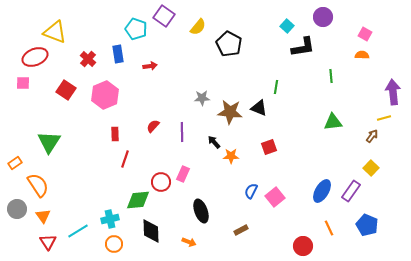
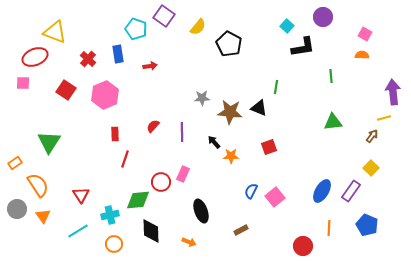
cyan cross at (110, 219): moved 4 px up
orange line at (329, 228): rotated 28 degrees clockwise
red triangle at (48, 242): moved 33 px right, 47 px up
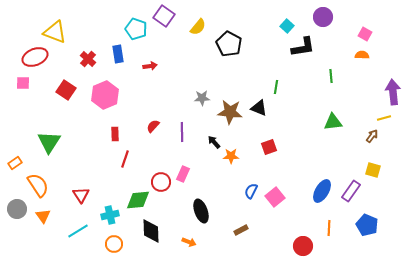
yellow square at (371, 168): moved 2 px right, 2 px down; rotated 28 degrees counterclockwise
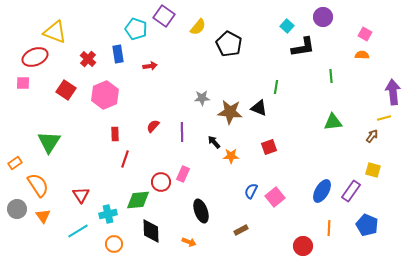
cyan cross at (110, 215): moved 2 px left, 1 px up
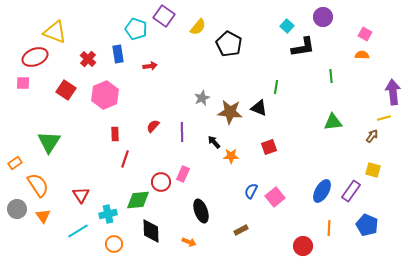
gray star at (202, 98): rotated 21 degrees counterclockwise
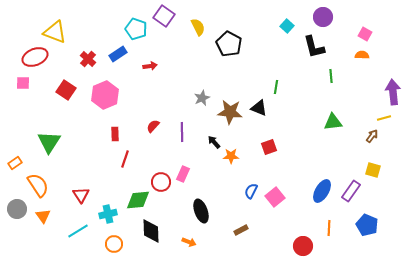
yellow semicircle at (198, 27): rotated 66 degrees counterclockwise
black L-shape at (303, 47): moved 11 px right; rotated 85 degrees clockwise
blue rectangle at (118, 54): rotated 66 degrees clockwise
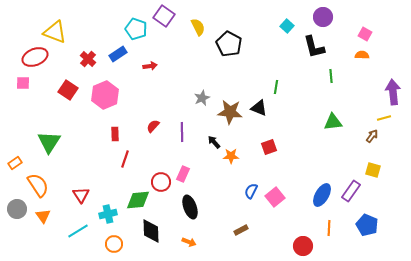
red square at (66, 90): moved 2 px right
blue ellipse at (322, 191): moved 4 px down
black ellipse at (201, 211): moved 11 px left, 4 px up
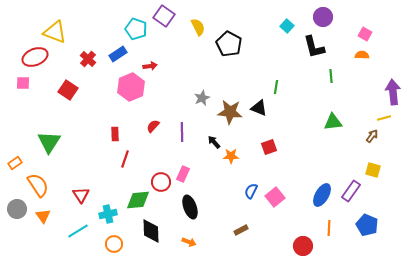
pink hexagon at (105, 95): moved 26 px right, 8 px up
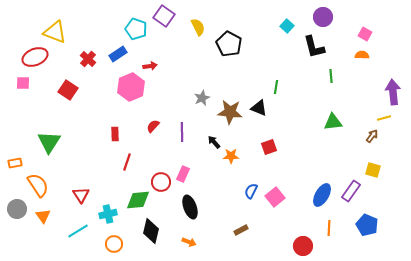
red line at (125, 159): moved 2 px right, 3 px down
orange rectangle at (15, 163): rotated 24 degrees clockwise
black diamond at (151, 231): rotated 15 degrees clockwise
